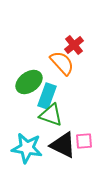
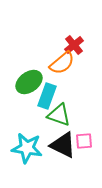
orange semicircle: rotated 92 degrees clockwise
green triangle: moved 8 px right
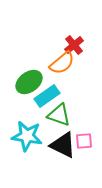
cyan rectangle: rotated 35 degrees clockwise
cyan star: moved 12 px up
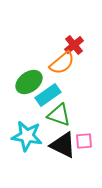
cyan rectangle: moved 1 px right, 1 px up
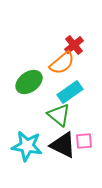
cyan rectangle: moved 22 px right, 3 px up
green triangle: rotated 20 degrees clockwise
cyan star: moved 10 px down
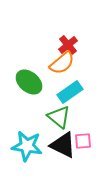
red cross: moved 6 px left
green ellipse: rotated 76 degrees clockwise
green triangle: moved 2 px down
pink square: moved 1 px left
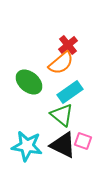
orange semicircle: moved 1 px left
green triangle: moved 3 px right, 2 px up
pink square: rotated 24 degrees clockwise
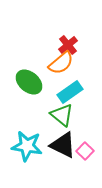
pink square: moved 2 px right, 10 px down; rotated 24 degrees clockwise
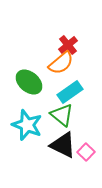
cyan star: moved 21 px up; rotated 12 degrees clockwise
pink square: moved 1 px right, 1 px down
